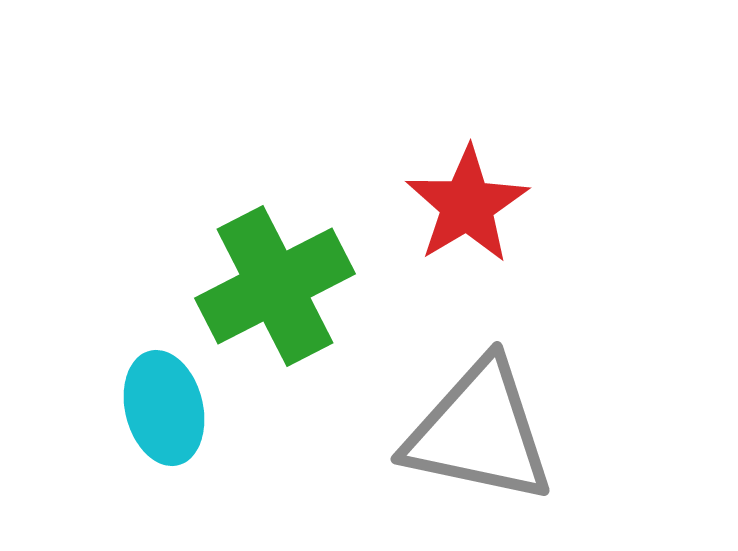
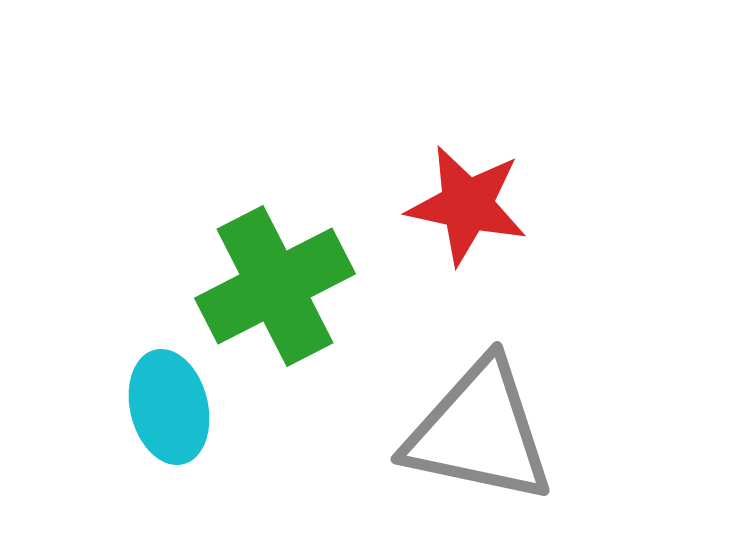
red star: rotated 29 degrees counterclockwise
cyan ellipse: moved 5 px right, 1 px up
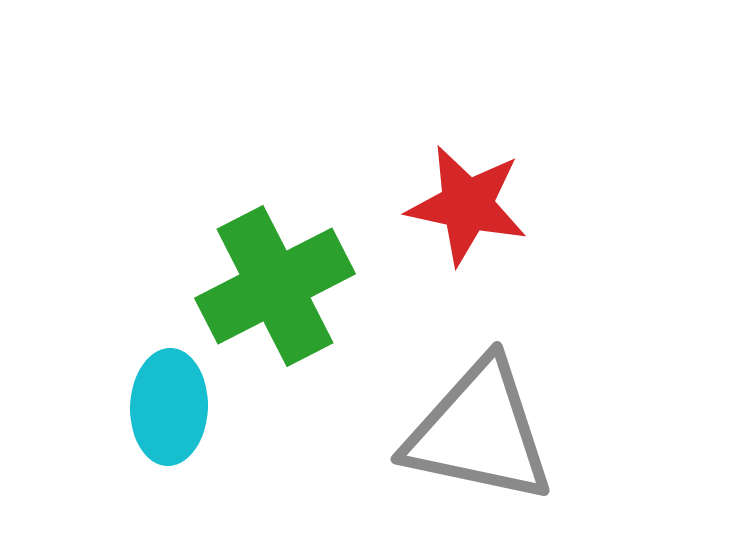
cyan ellipse: rotated 16 degrees clockwise
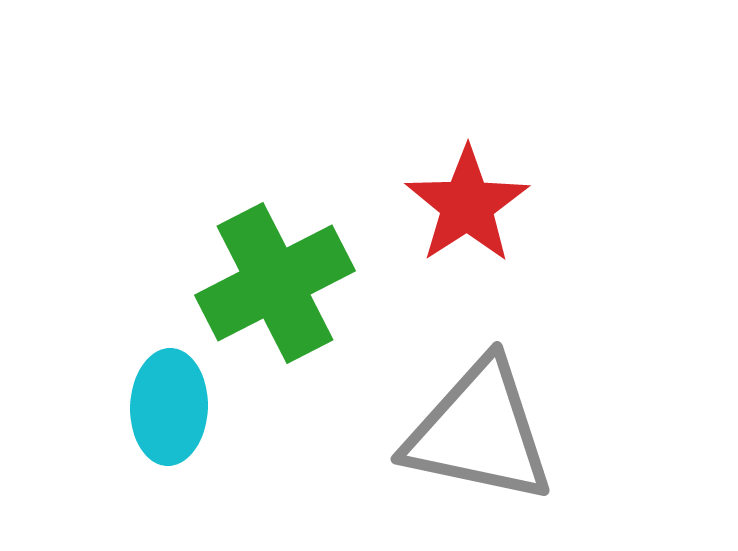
red star: rotated 27 degrees clockwise
green cross: moved 3 px up
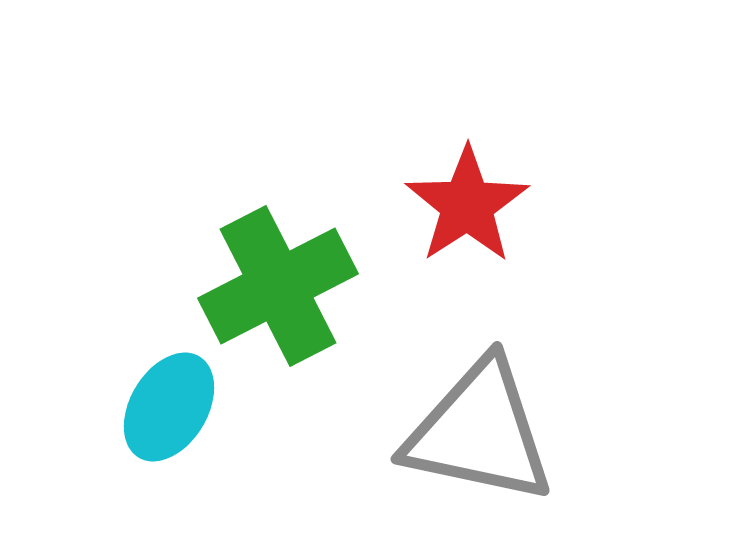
green cross: moved 3 px right, 3 px down
cyan ellipse: rotated 29 degrees clockwise
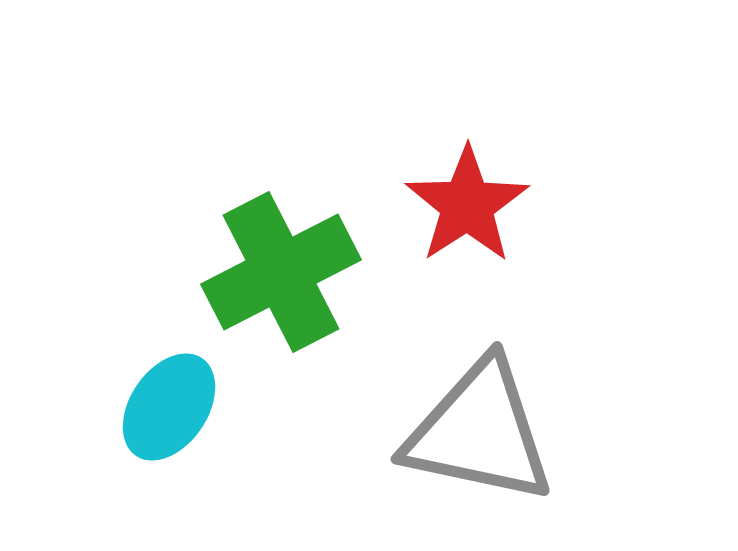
green cross: moved 3 px right, 14 px up
cyan ellipse: rotated 3 degrees clockwise
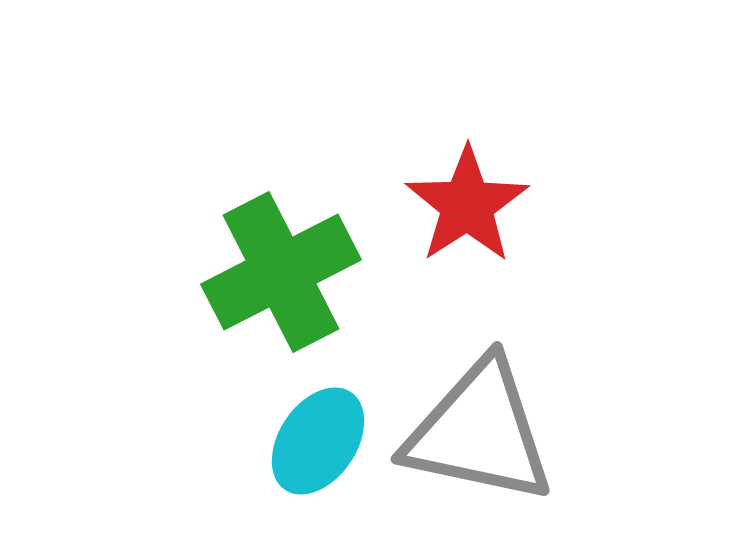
cyan ellipse: moved 149 px right, 34 px down
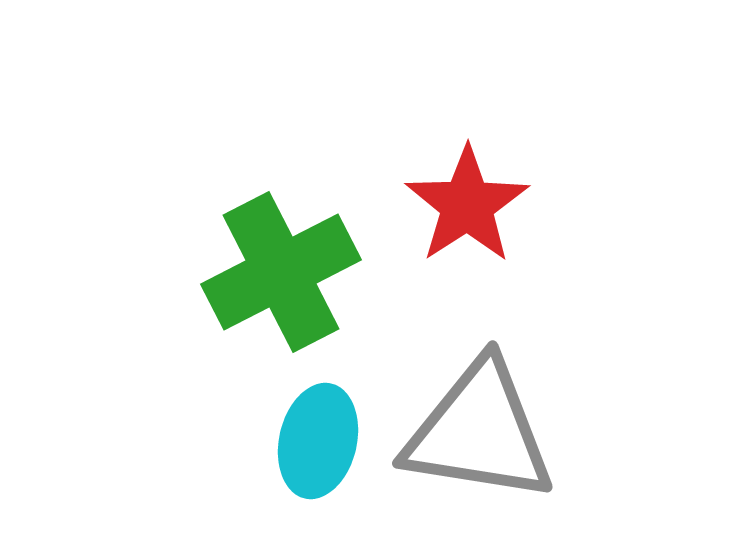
gray triangle: rotated 3 degrees counterclockwise
cyan ellipse: rotated 21 degrees counterclockwise
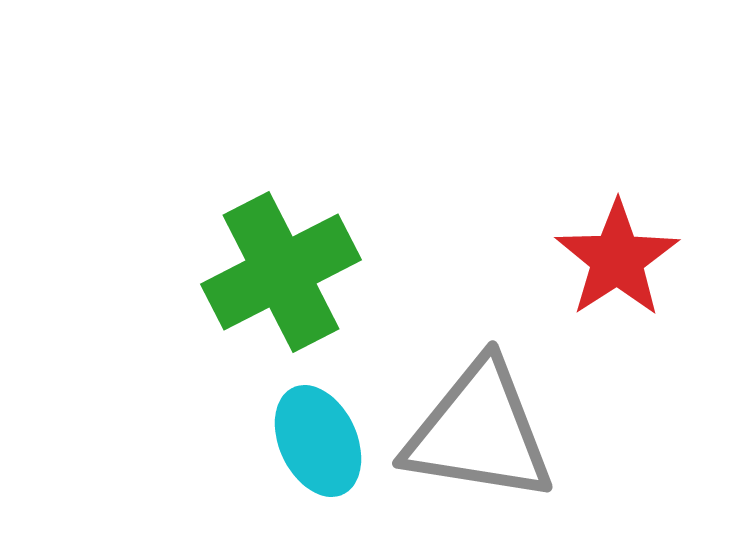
red star: moved 150 px right, 54 px down
cyan ellipse: rotated 38 degrees counterclockwise
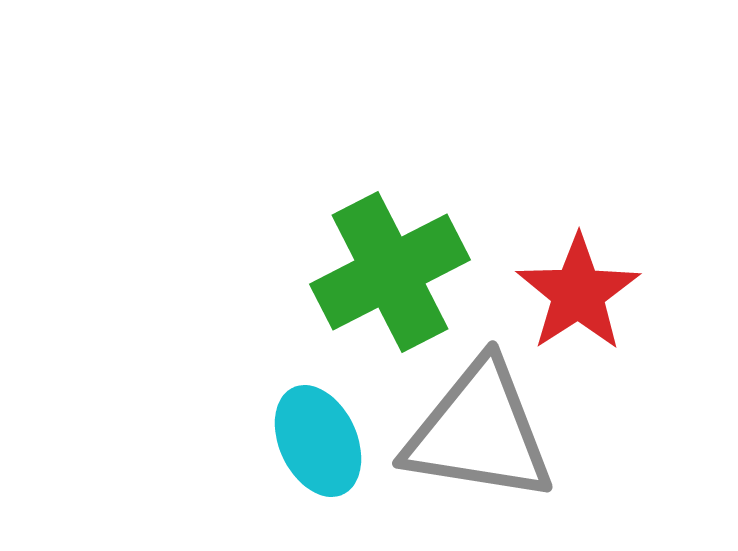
red star: moved 39 px left, 34 px down
green cross: moved 109 px right
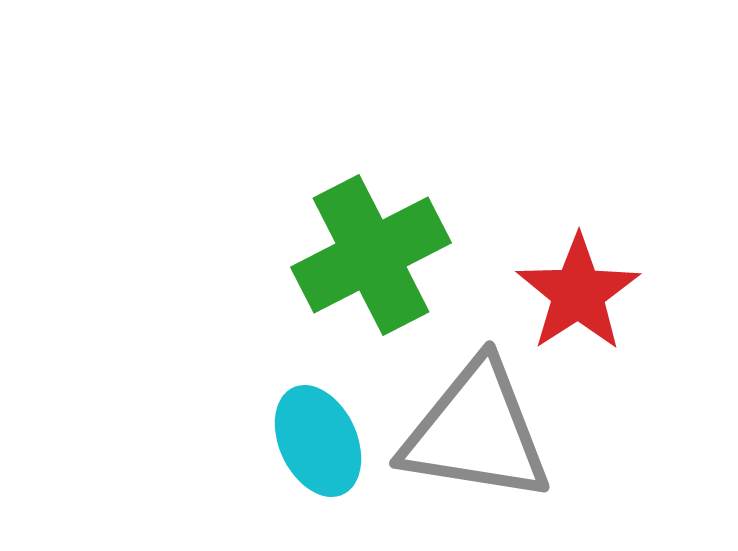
green cross: moved 19 px left, 17 px up
gray triangle: moved 3 px left
